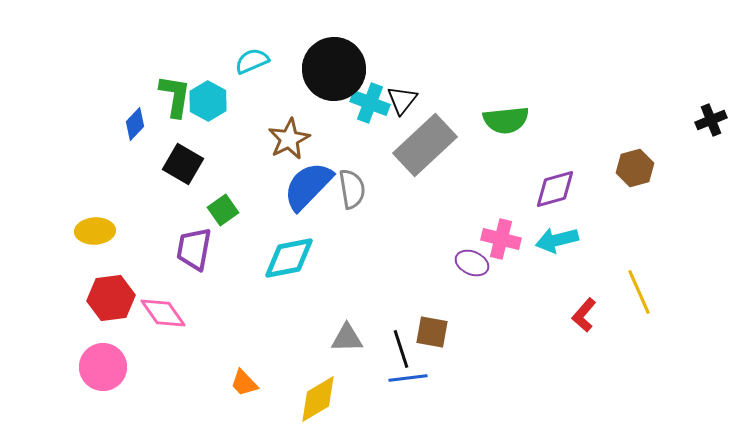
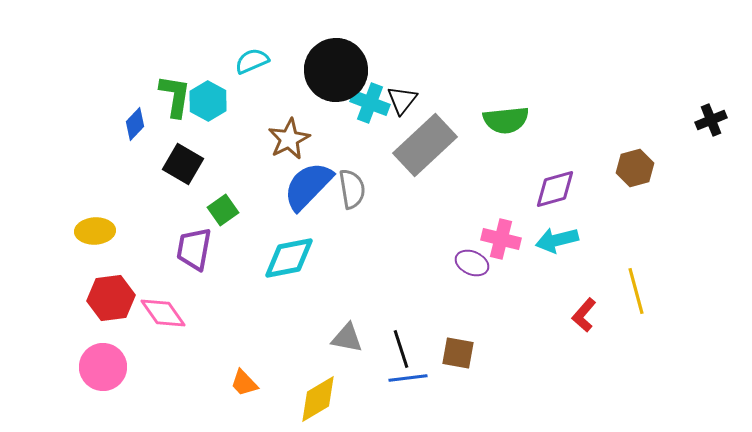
black circle: moved 2 px right, 1 px down
yellow line: moved 3 px left, 1 px up; rotated 9 degrees clockwise
brown square: moved 26 px right, 21 px down
gray triangle: rotated 12 degrees clockwise
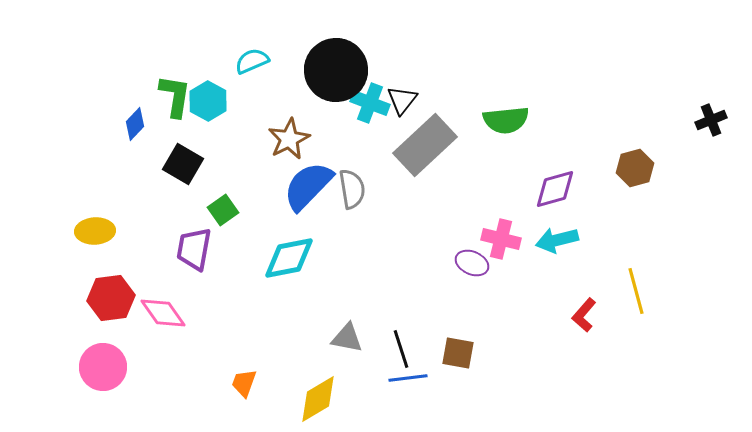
orange trapezoid: rotated 64 degrees clockwise
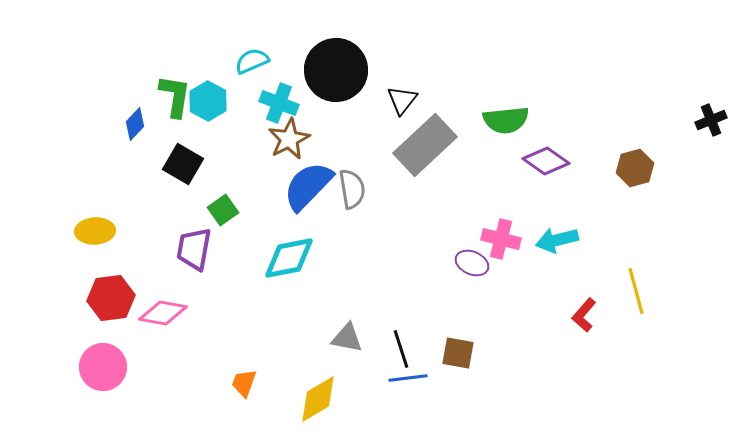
cyan cross: moved 91 px left
purple diamond: moved 9 px left, 28 px up; rotated 51 degrees clockwise
pink diamond: rotated 45 degrees counterclockwise
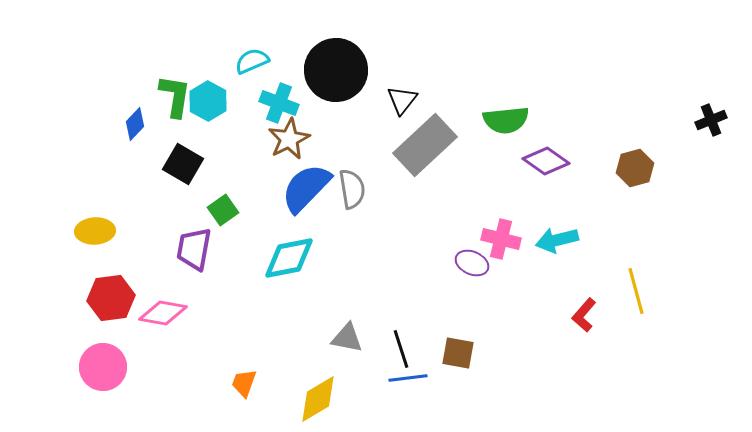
blue semicircle: moved 2 px left, 2 px down
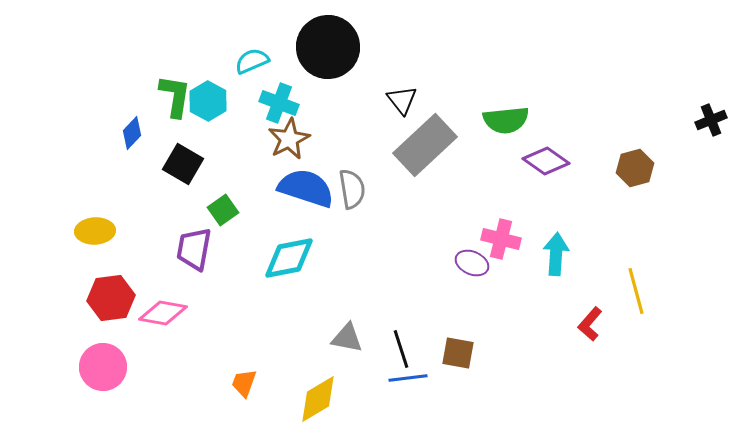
black circle: moved 8 px left, 23 px up
black triangle: rotated 16 degrees counterclockwise
blue diamond: moved 3 px left, 9 px down
blue semicircle: rotated 64 degrees clockwise
cyan arrow: moved 1 px left, 14 px down; rotated 108 degrees clockwise
red L-shape: moved 6 px right, 9 px down
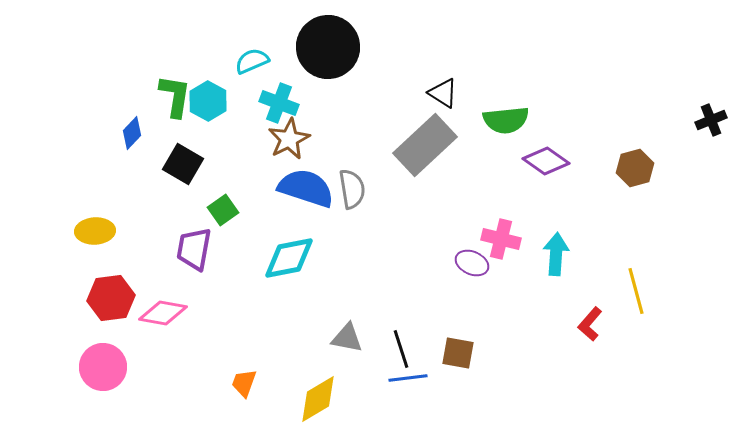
black triangle: moved 41 px right, 7 px up; rotated 20 degrees counterclockwise
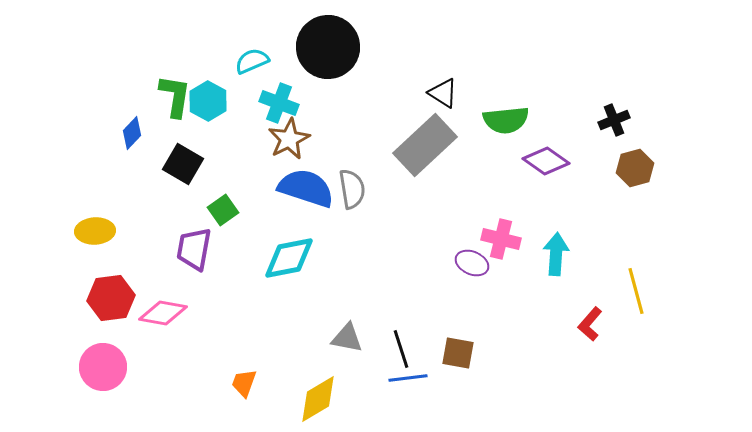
black cross: moved 97 px left
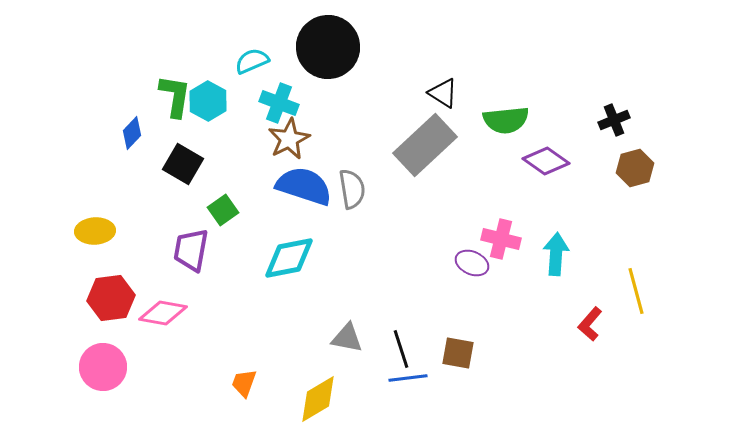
blue semicircle: moved 2 px left, 2 px up
purple trapezoid: moved 3 px left, 1 px down
